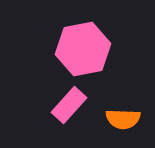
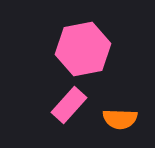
orange semicircle: moved 3 px left
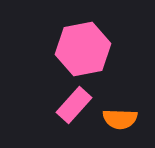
pink rectangle: moved 5 px right
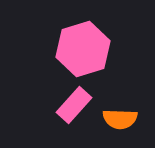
pink hexagon: rotated 6 degrees counterclockwise
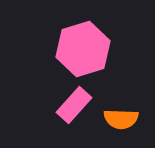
orange semicircle: moved 1 px right
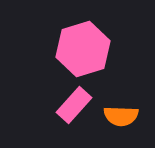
orange semicircle: moved 3 px up
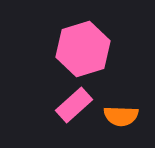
pink rectangle: rotated 6 degrees clockwise
